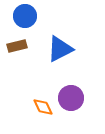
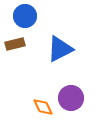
brown rectangle: moved 2 px left, 2 px up
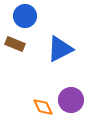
brown rectangle: rotated 36 degrees clockwise
purple circle: moved 2 px down
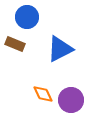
blue circle: moved 2 px right, 1 px down
orange diamond: moved 13 px up
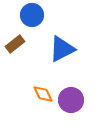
blue circle: moved 5 px right, 2 px up
brown rectangle: rotated 60 degrees counterclockwise
blue triangle: moved 2 px right
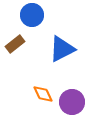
purple circle: moved 1 px right, 2 px down
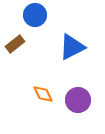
blue circle: moved 3 px right
blue triangle: moved 10 px right, 2 px up
purple circle: moved 6 px right, 2 px up
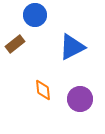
orange diamond: moved 4 px up; rotated 20 degrees clockwise
purple circle: moved 2 px right, 1 px up
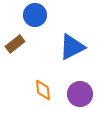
purple circle: moved 5 px up
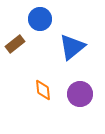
blue circle: moved 5 px right, 4 px down
blue triangle: rotated 12 degrees counterclockwise
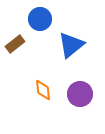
blue triangle: moved 1 px left, 2 px up
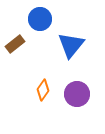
blue triangle: rotated 12 degrees counterclockwise
orange diamond: rotated 40 degrees clockwise
purple circle: moved 3 px left
